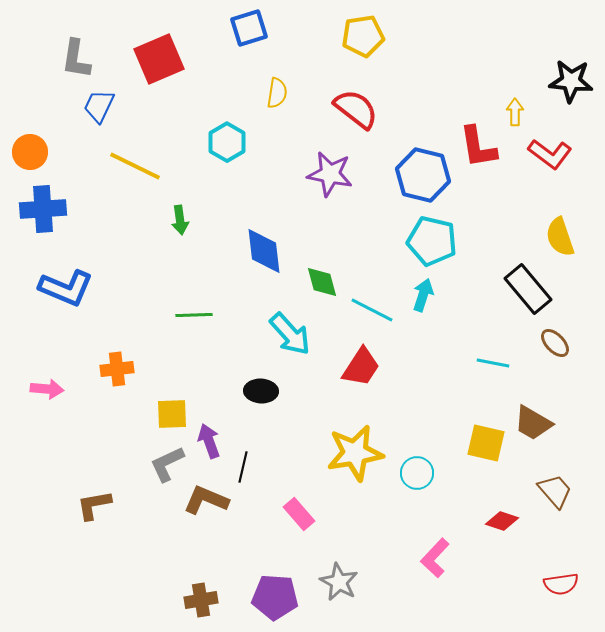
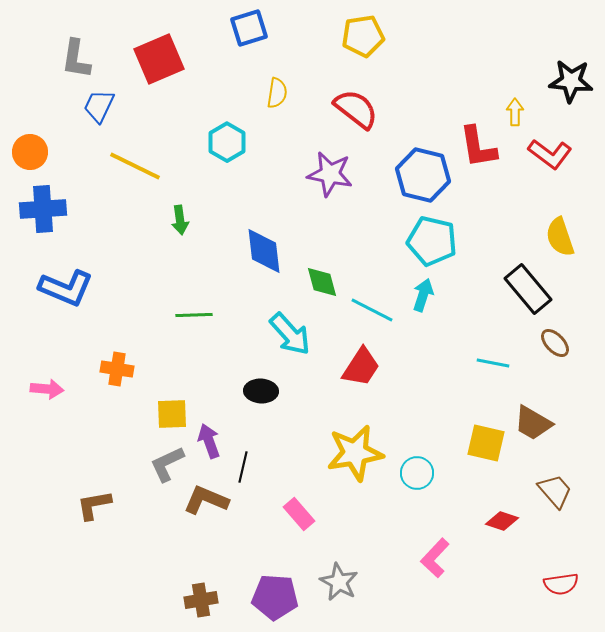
orange cross at (117, 369): rotated 16 degrees clockwise
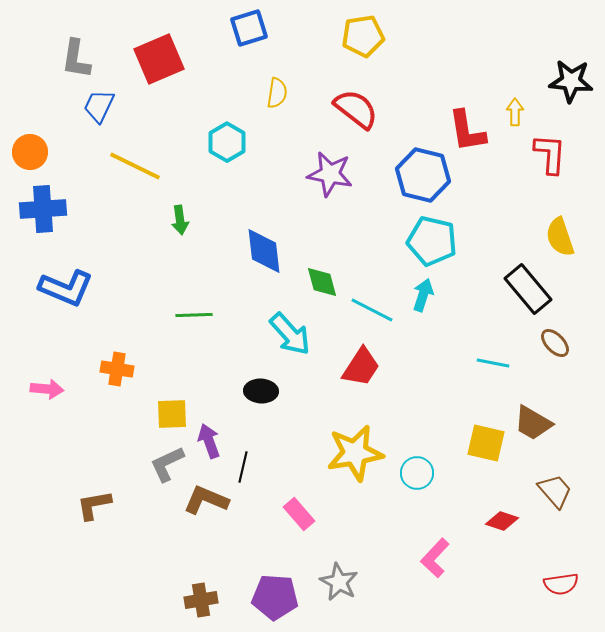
red L-shape at (478, 147): moved 11 px left, 16 px up
red L-shape at (550, 154): rotated 123 degrees counterclockwise
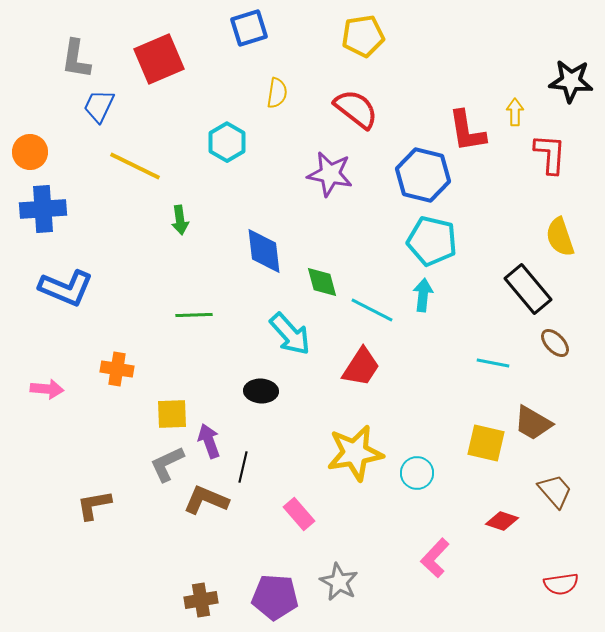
cyan arrow at (423, 295): rotated 12 degrees counterclockwise
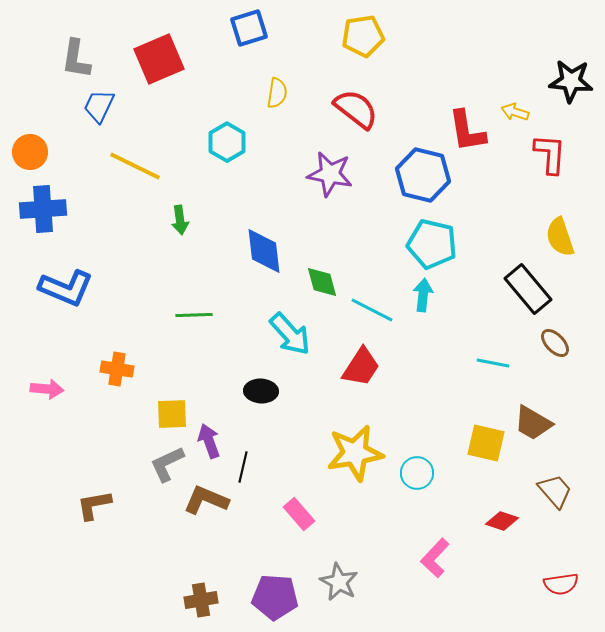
yellow arrow at (515, 112): rotated 72 degrees counterclockwise
cyan pentagon at (432, 241): moved 3 px down
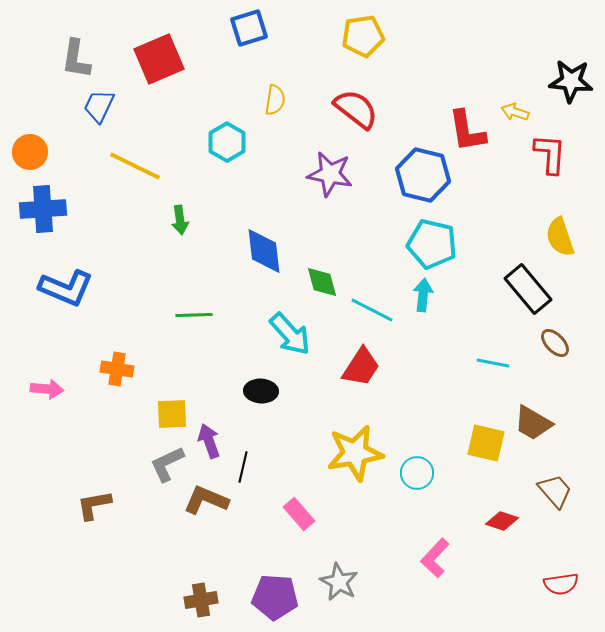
yellow semicircle at (277, 93): moved 2 px left, 7 px down
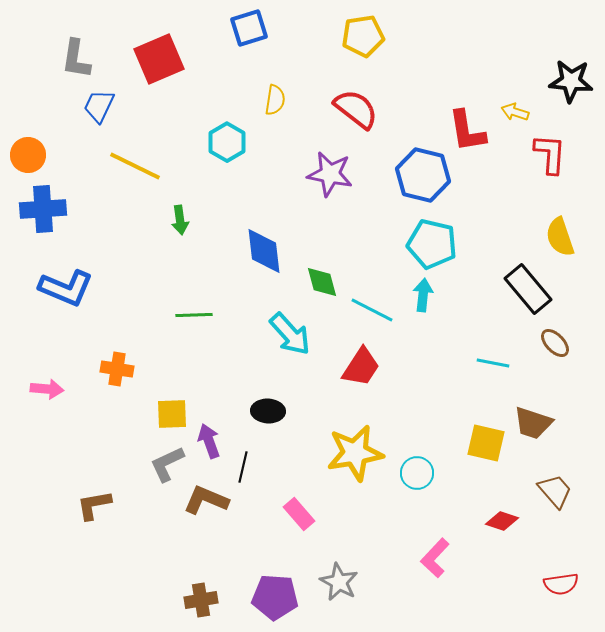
orange circle at (30, 152): moved 2 px left, 3 px down
black ellipse at (261, 391): moved 7 px right, 20 px down
brown trapezoid at (533, 423): rotated 12 degrees counterclockwise
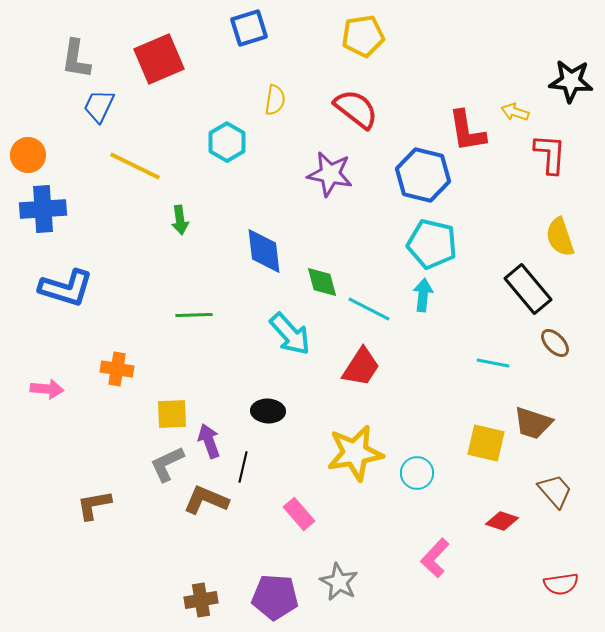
blue L-shape at (66, 288): rotated 6 degrees counterclockwise
cyan line at (372, 310): moved 3 px left, 1 px up
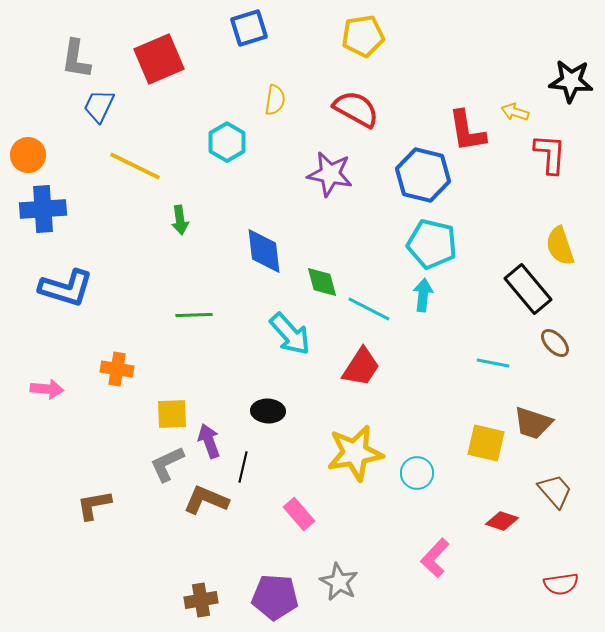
red semicircle at (356, 109): rotated 9 degrees counterclockwise
yellow semicircle at (560, 237): moved 9 px down
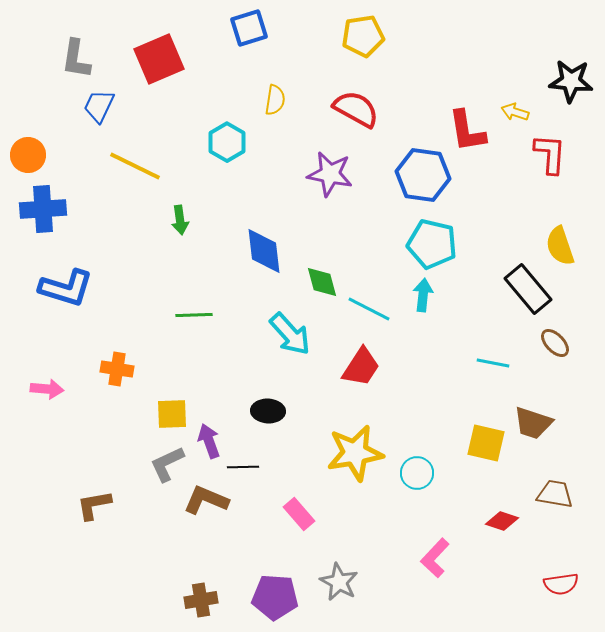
blue hexagon at (423, 175): rotated 6 degrees counterclockwise
black line at (243, 467): rotated 76 degrees clockwise
brown trapezoid at (555, 491): moved 3 px down; rotated 39 degrees counterclockwise
